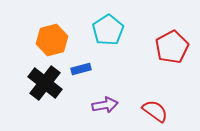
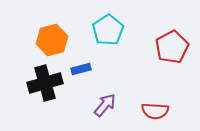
black cross: rotated 36 degrees clockwise
purple arrow: rotated 40 degrees counterclockwise
red semicircle: rotated 148 degrees clockwise
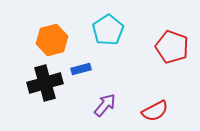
red pentagon: rotated 24 degrees counterclockwise
red semicircle: rotated 32 degrees counterclockwise
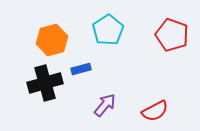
red pentagon: moved 12 px up
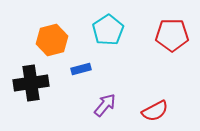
red pentagon: rotated 20 degrees counterclockwise
black cross: moved 14 px left; rotated 8 degrees clockwise
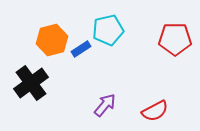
cyan pentagon: rotated 20 degrees clockwise
red pentagon: moved 3 px right, 4 px down
blue rectangle: moved 20 px up; rotated 18 degrees counterclockwise
black cross: rotated 28 degrees counterclockwise
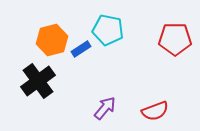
cyan pentagon: rotated 24 degrees clockwise
black cross: moved 7 px right, 2 px up
purple arrow: moved 3 px down
red semicircle: rotated 8 degrees clockwise
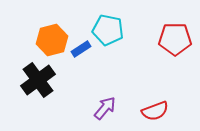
black cross: moved 1 px up
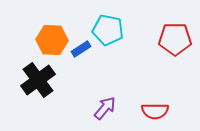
orange hexagon: rotated 16 degrees clockwise
red semicircle: rotated 20 degrees clockwise
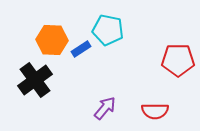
red pentagon: moved 3 px right, 21 px down
black cross: moved 3 px left
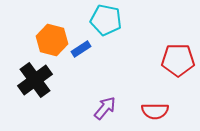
cyan pentagon: moved 2 px left, 10 px up
orange hexagon: rotated 12 degrees clockwise
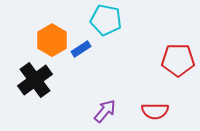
orange hexagon: rotated 16 degrees clockwise
purple arrow: moved 3 px down
